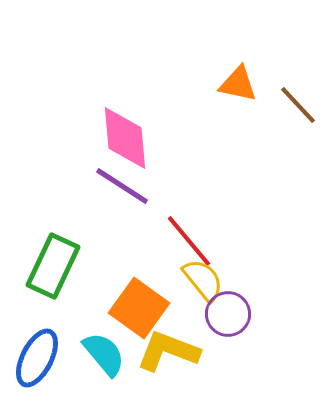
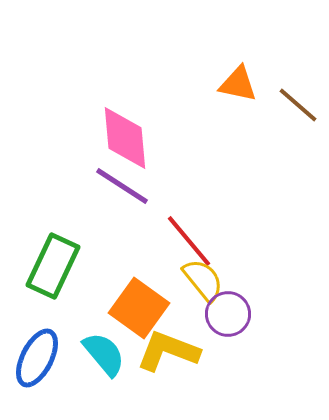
brown line: rotated 6 degrees counterclockwise
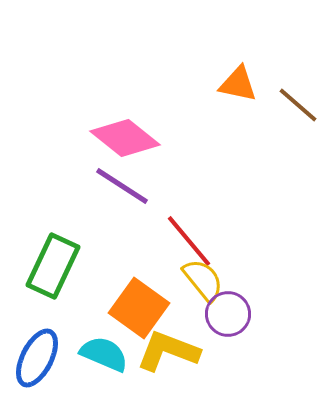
pink diamond: rotated 46 degrees counterclockwise
cyan semicircle: rotated 27 degrees counterclockwise
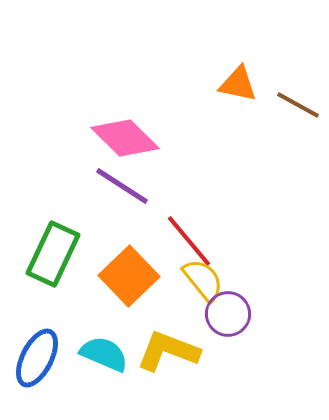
brown line: rotated 12 degrees counterclockwise
pink diamond: rotated 6 degrees clockwise
green rectangle: moved 12 px up
orange square: moved 10 px left, 32 px up; rotated 10 degrees clockwise
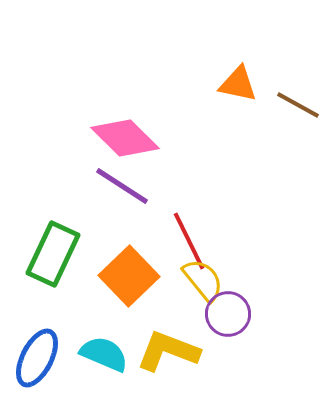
red line: rotated 14 degrees clockwise
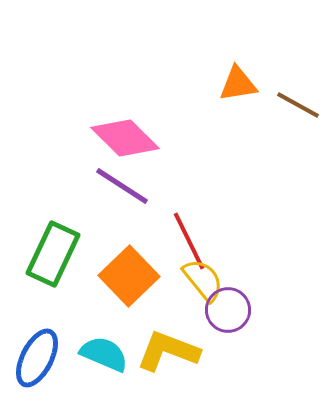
orange triangle: rotated 21 degrees counterclockwise
purple circle: moved 4 px up
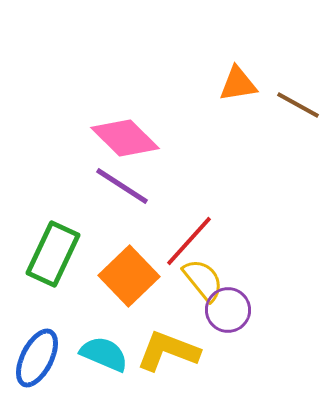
red line: rotated 68 degrees clockwise
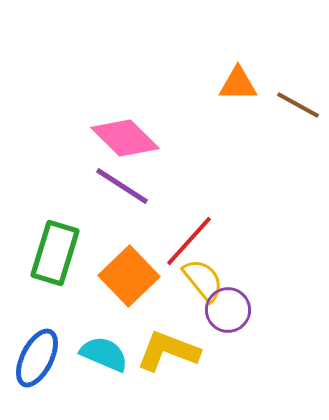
orange triangle: rotated 9 degrees clockwise
green rectangle: moved 2 px right, 1 px up; rotated 8 degrees counterclockwise
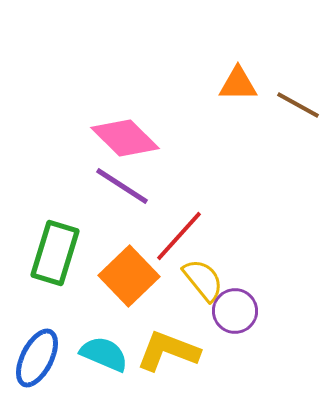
red line: moved 10 px left, 5 px up
purple circle: moved 7 px right, 1 px down
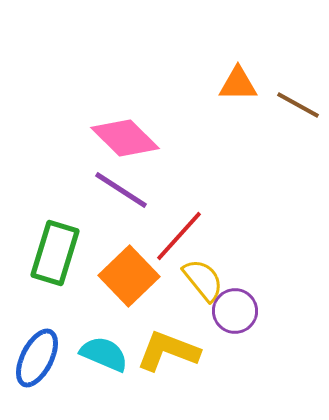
purple line: moved 1 px left, 4 px down
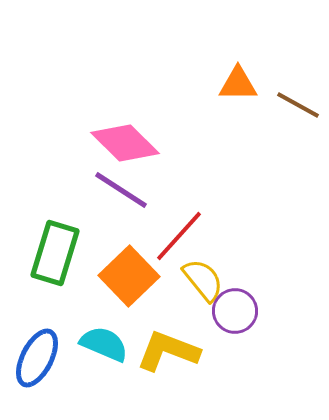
pink diamond: moved 5 px down
cyan semicircle: moved 10 px up
